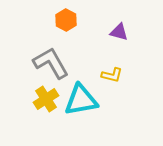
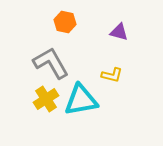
orange hexagon: moved 1 px left, 2 px down; rotated 15 degrees counterclockwise
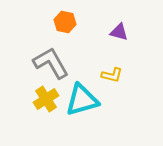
cyan triangle: moved 1 px right; rotated 6 degrees counterclockwise
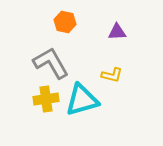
purple triangle: moved 2 px left; rotated 18 degrees counterclockwise
yellow cross: rotated 25 degrees clockwise
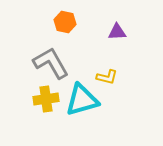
yellow L-shape: moved 5 px left, 2 px down
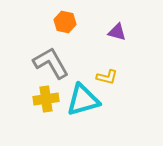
purple triangle: rotated 18 degrees clockwise
cyan triangle: moved 1 px right
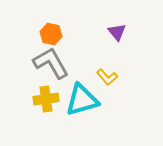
orange hexagon: moved 14 px left, 12 px down
purple triangle: rotated 36 degrees clockwise
yellow L-shape: rotated 35 degrees clockwise
cyan triangle: moved 1 px left
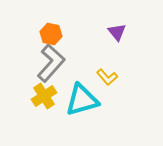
gray L-shape: rotated 72 degrees clockwise
yellow cross: moved 2 px left, 3 px up; rotated 25 degrees counterclockwise
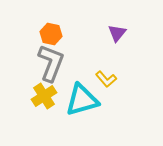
purple triangle: moved 1 px down; rotated 18 degrees clockwise
gray L-shape: rotated 21 degrees counterclockwise
yellow L-shape: moved 1 px left, 2 px down
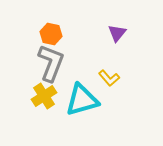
yellow L-shape: moved 3 px right, 1 px up
